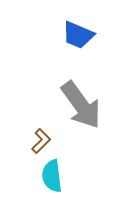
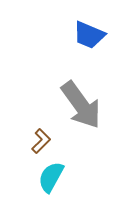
blue trapezoid: moved 11 px right
cyan semicircle: moved 1 px left, 1 px down; rotated 36 degrees clockwise
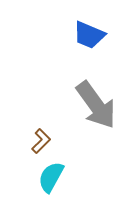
gray arrow: moved 15 px right
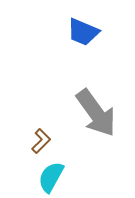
blue trapezoid: moved 6 px left, 3 px up
gray arrow: moved 8 px down
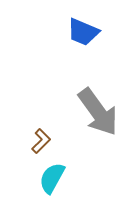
gray arrow: moved 2 px right, 1 px up
cyan semicircle: moved 1 px right, 1 px down
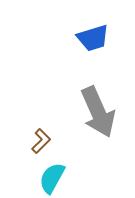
blue trapezoid: moved 10 px right, 6 px down; rotated 40 degrees counterclockwise
gray arrow: rotated 12 degrees clockwise
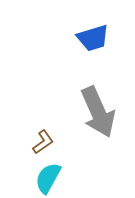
brown L-shape: moved 2 px right, 1 px down; rotated 10 degrees clockwise
cyan semicircle: moved 4 px left
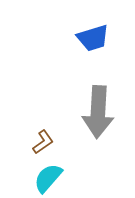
gray arrow: rotated 27 degrees clockwise
cyan semicircle: rotated 12 degrees clockwise
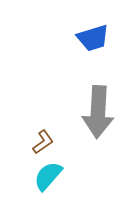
cyan semicircle: moved 2 px up
